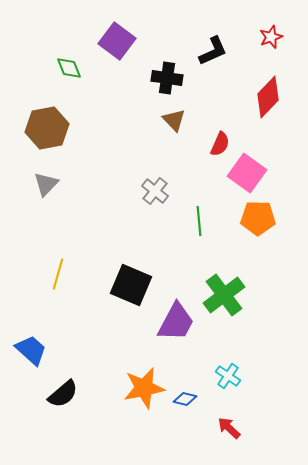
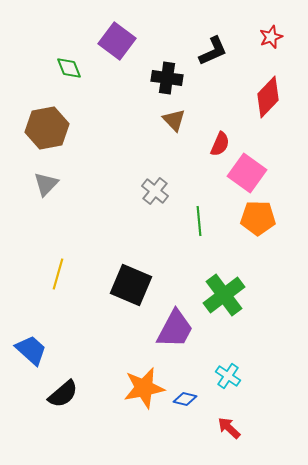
purple trapezoid: moved 1 px left, 7 px down
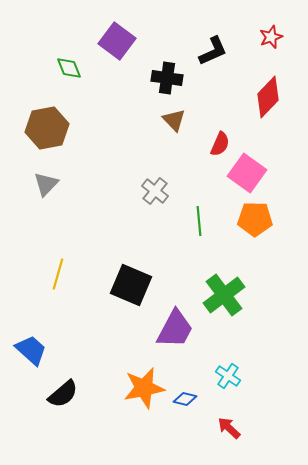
orange pentagon: moved 3 px left, 1 px down
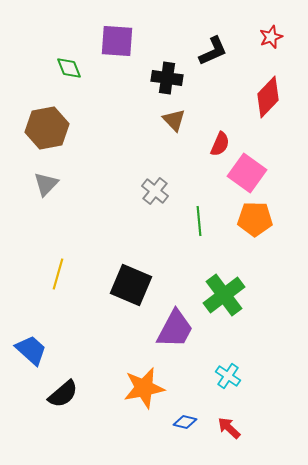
purple square: rotated 33 degrees counterclockwise
blue diamond: moved 23 px down
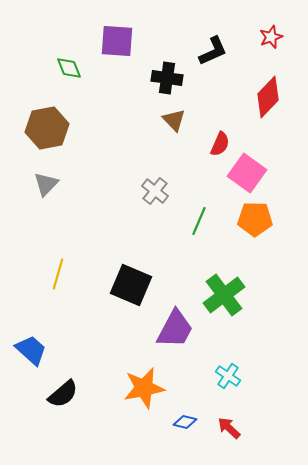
green line: rotated 28 degrees clockwise
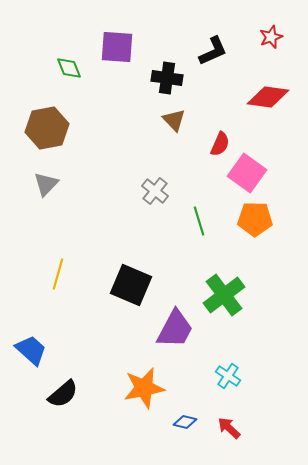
purple square: moved 6 px down
red diamond: rotated 54 degrees clockwise
green line: rotated 40 degrees counterclockwise
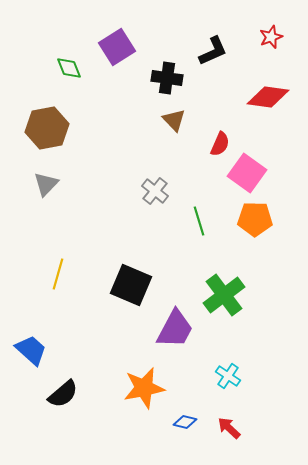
purple square: rotated 36 degrees counterclockwise
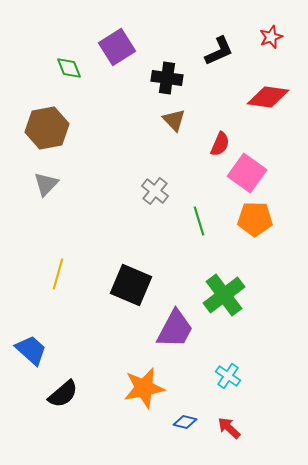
black L-shape: moved 6 px right
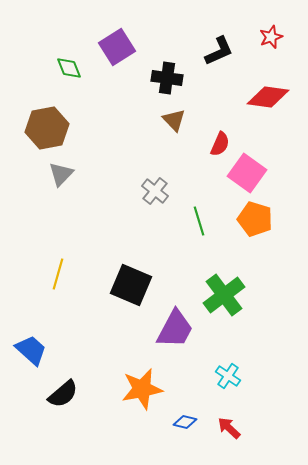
gray triangle: moved 15 px right, 10 px up
orange pentagon: rotated 16 degrees clockwise
orange star: moved 2 px left, 1 px down
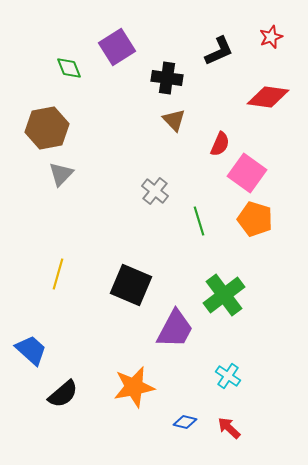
orange star: moved 8 px left, 2 px up
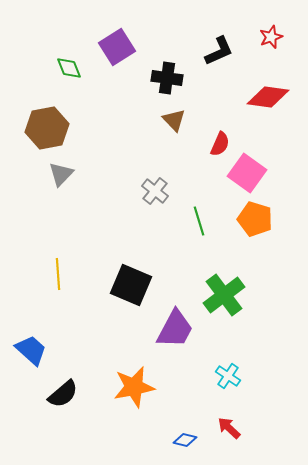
yellow line: rotated 20 degrees counterclockwise
blue diamond: moved 18 px down
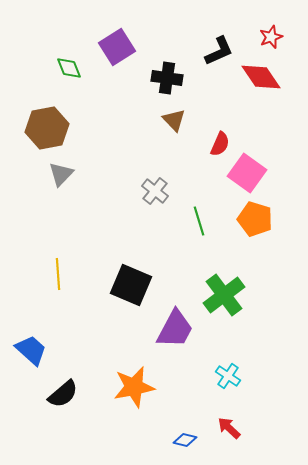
red diamond: moved 7 px left, 20 px up; rotated 48 degrees clockwise
